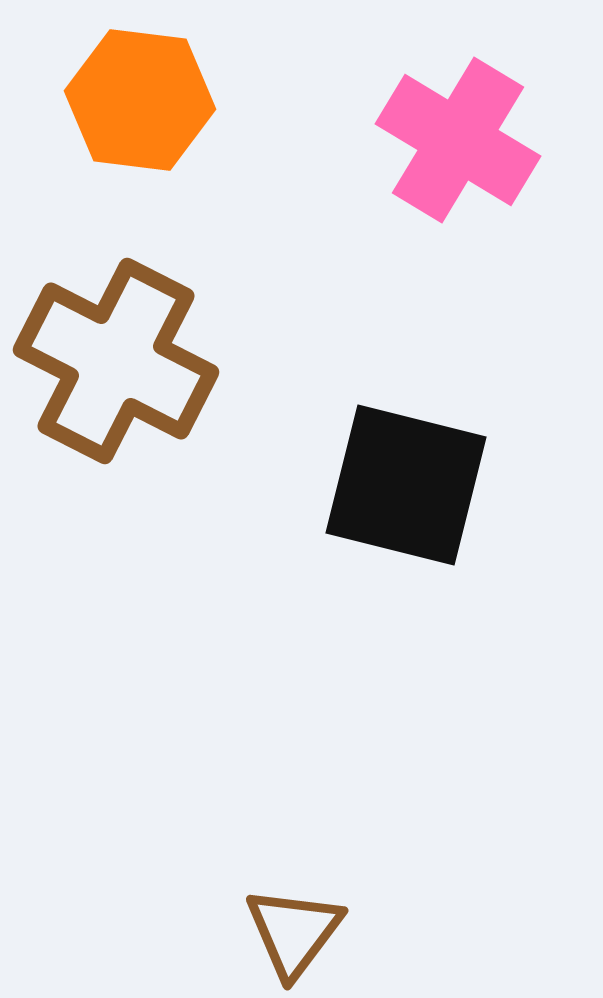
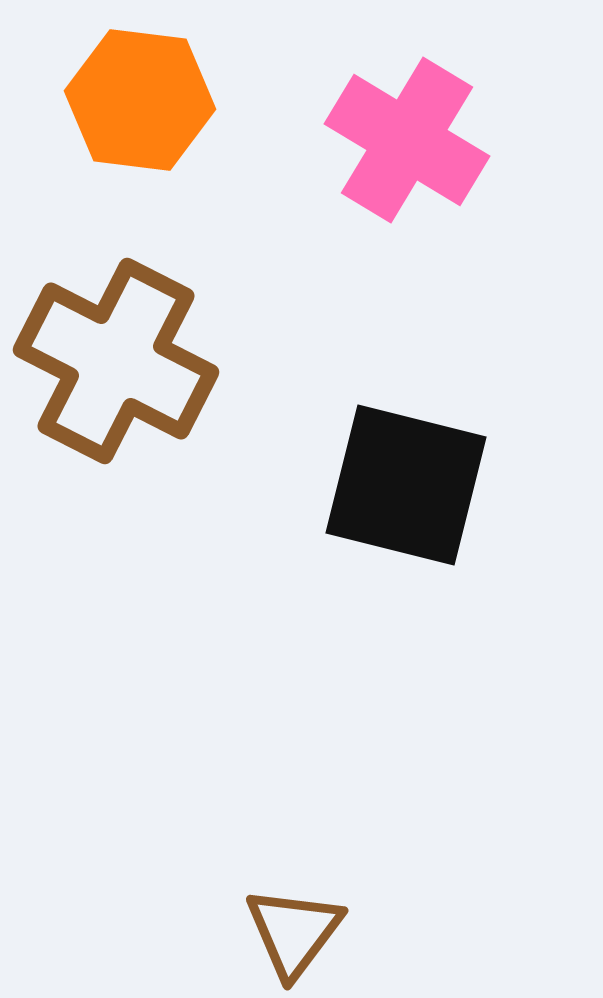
pink cross: moved 51 px left
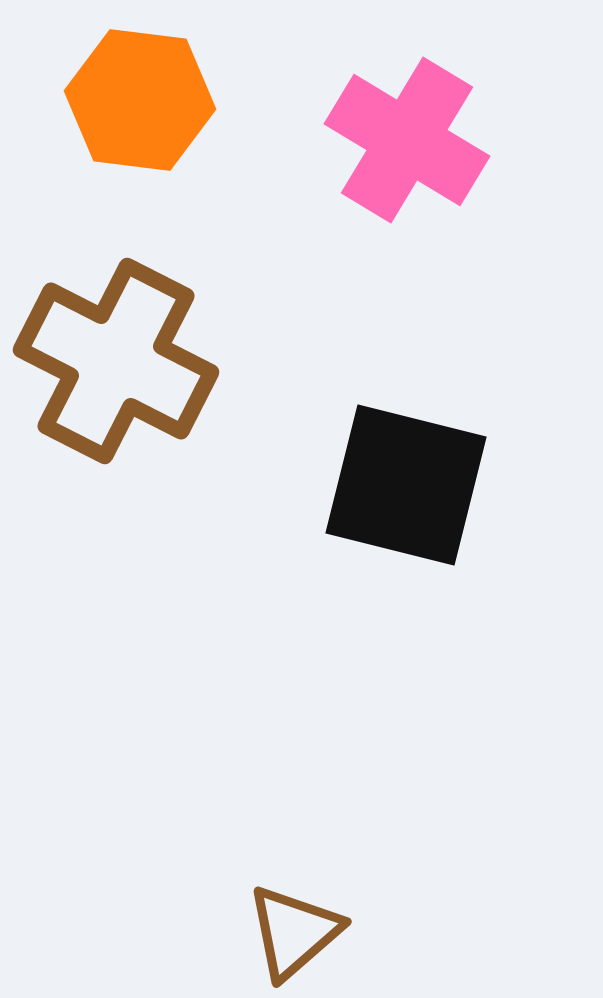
brown triangle: rotated 12 degrees clockwise
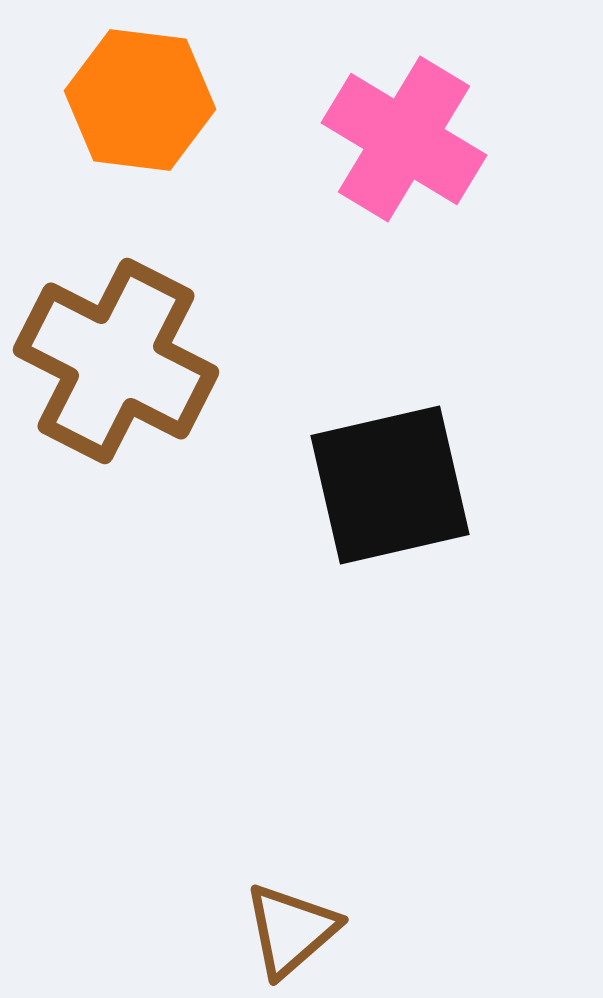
pink cross: moved 3 px left, 1 px up
black square: moved 16 px left; rotated 27 degrees counterclockwise
brown triangle: moved 3 px left, 2 px up
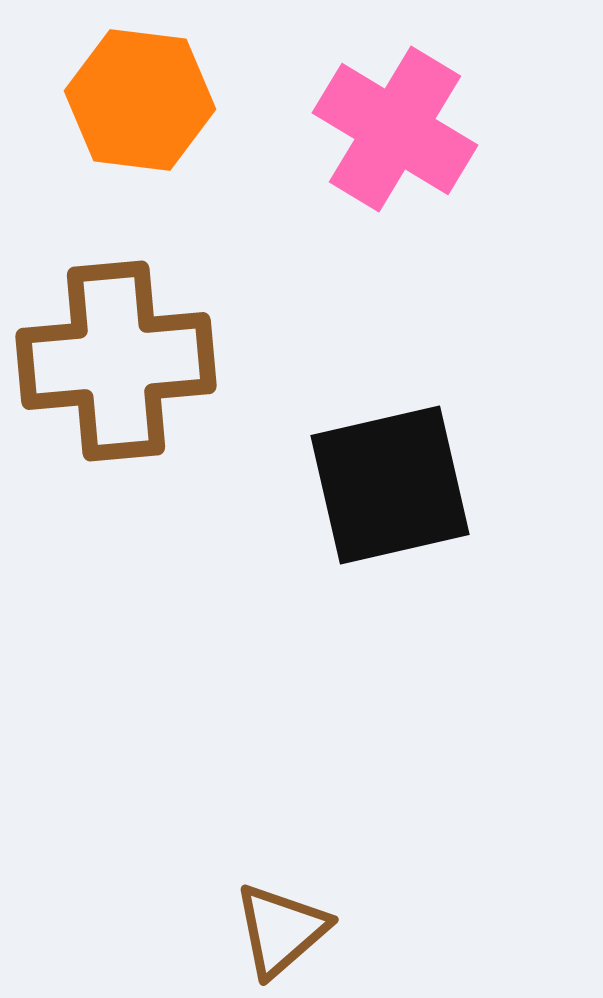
pink cross: moved 9 px left, 10 px up
brown cross: rotated 32 degrees counterclockwise
brown triangle: moved 10 px left
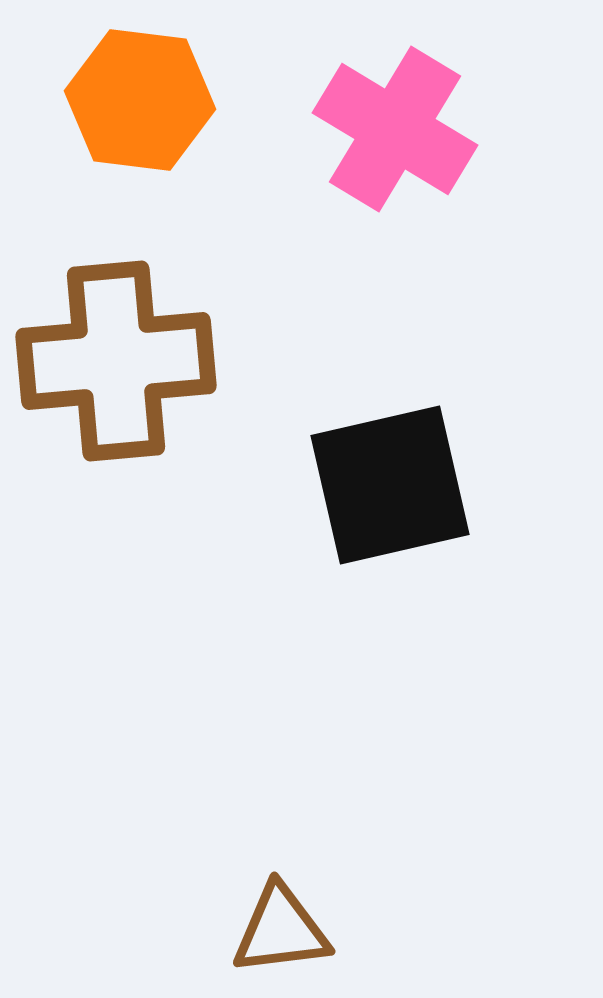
brown triangle: rotated 34 degrees clockwise
